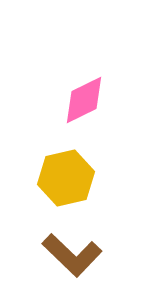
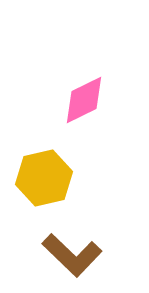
yellow hexagon: moved 22 px left
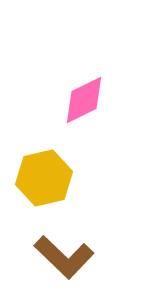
brown L-shape: moved 8 px left, 2 px down
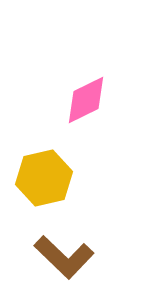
pink diamond: moved 2 px right
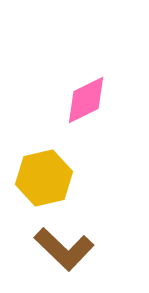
brown L-shape: moved 8 px up
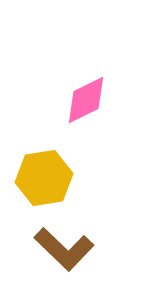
yellow hexagon: rotated 4 degrees clockwise
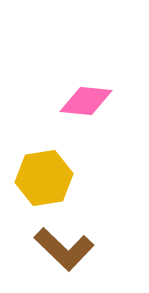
pink diamond: moved 1 px down; rotated 32 degrees clockwise
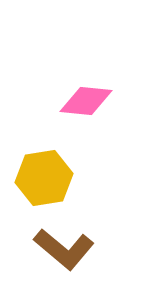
brown L-shape: rotated 4 degrees counterclockwise
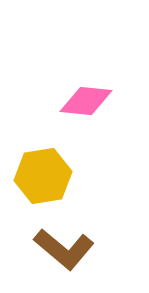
yellow hexagon: moved 1 px left, 2 px up
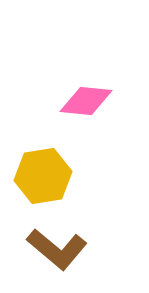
brown L-shape: moved 7 px left
